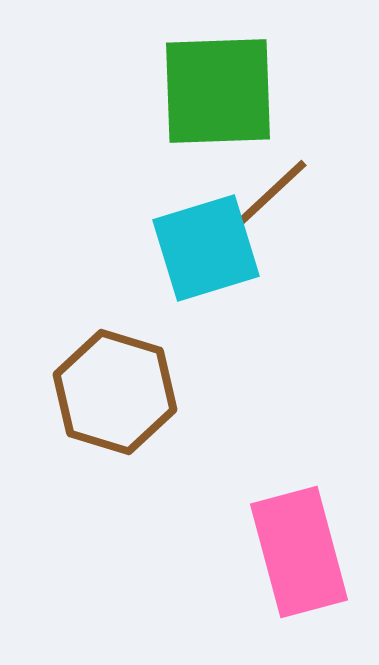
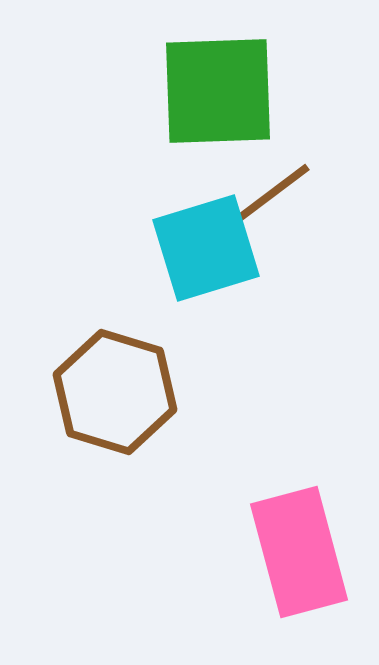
brown line: rotated 6 degrees clockwise
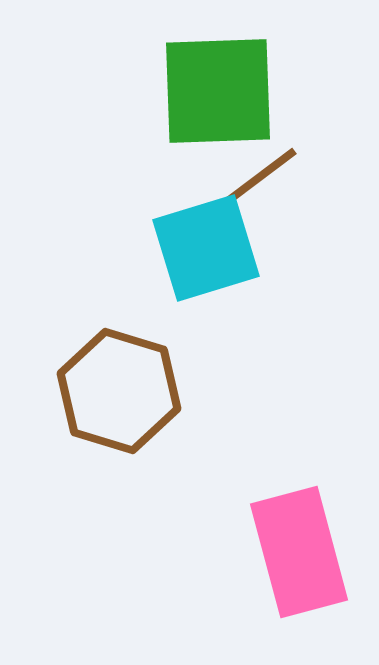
brown line: moved 13 px left, 16 px up
brown hexagon: moved 4 px right, 1 px up
